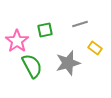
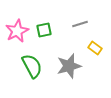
green square: moved 1 px left
pink star: moved 10 px up; rotated 10 degrees clockwise
gray star: moved 1 px right, 3 px down
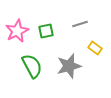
green square: moved 2 px right, 1 px down
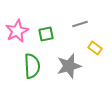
green square: moved 3 px down
green semicircle: rotated 25 degrees clockwise
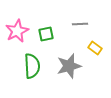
gray line: rotated 14 degrees clockwise
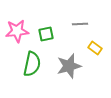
pink star: rotated 20 degrees clockwise
green semicircle: moved 2 px up; rotated 15 degrees clockwise
